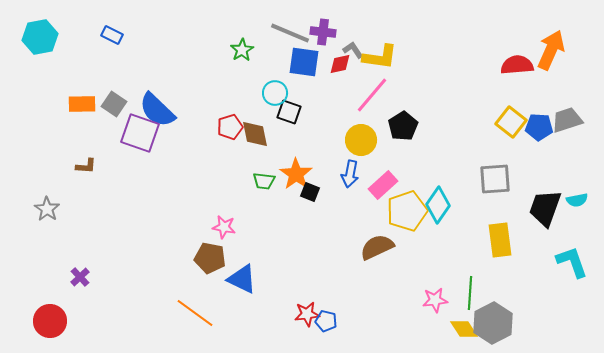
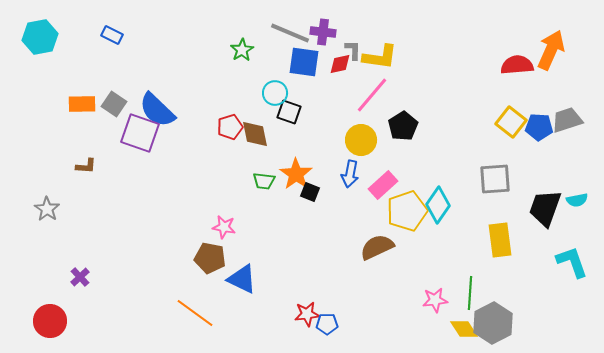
gray L-shape at (353, 50): rotated 35 degrees clockwise
blue pentagon at (326, 321): moved 1 px right, 3 px down; rotated 15 degrees counterclockwise
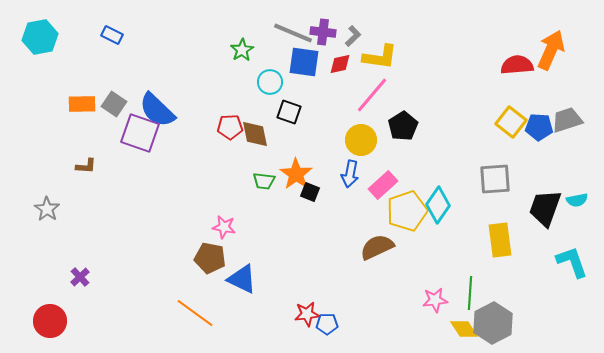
gray line at (290, 33): moved 3 px right
gray L-shape at (353, 50): moved 14 px up; rotated 45 degrees clockwise
cyan circle at (275, 93): moved 5 px left, 11 px up
red pentagon at (230, 127): rotated 15 degrees clockwise
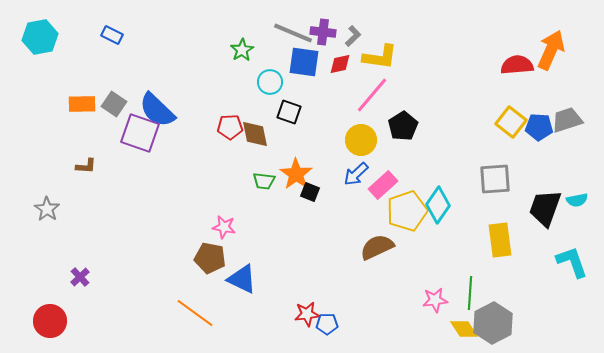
blue arrow at (350, 174): moved 6 px right; rotated 36 degrees clockwise
